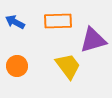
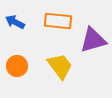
orange rectangle: rotated 8 degrees clockwise
yellow trapezoid: moved 8 px left
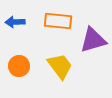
blue arrow: rotated 30 degrees counterclockwise
orange circle: moved 2 px right
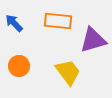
blue arrow: moved 1 px left, 1 px down; rotated 48 degrees clockwise
yellow trapezoid: moved 8 px right, 6 px down
